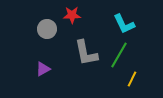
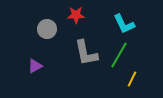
red star: moved 4 px right
purple triangle: moved 8 px left, 3 px up
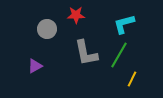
cyan L-shape: rotated 100 degrees clockwise
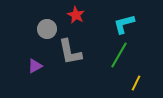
red star: rotated 30 degrees clockwise
gray L-shape: moved 16 px left, 1 px up
yellow line: moved 4 px right, 4 px down
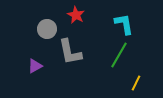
cyan L-shape: rotated 95 degrees clockwise
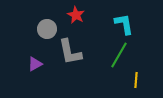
purple triangle: moved 2 px up
yellow line: moved 3 px up; rotated 21 degrees counterclockwise
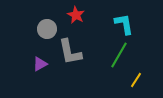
purple triangle: moved 5 px right
yellow line: rotated 28 degrees clockwise
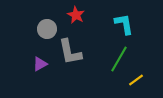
green line: moved 4 px down
yellow line: rotated 21 degrees clockwise
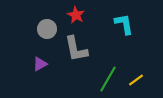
gray L-shape: moved 6 px right, 3 px up
green line: moved 11 px left, 20 px down
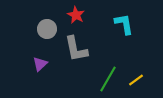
purple triangle: rotated 14 degrees counterclockwise
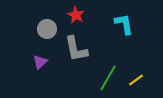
purple triangle: moved 2 px up
green line: moved 1 px up
